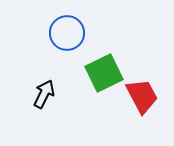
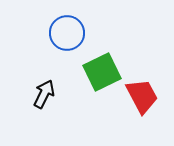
green square: moved 2 px left, 1 px up
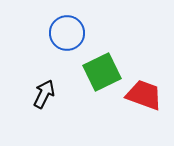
red trapezoid: moved 2 px right, 1 px up; rotated 42 degrees counterclockwise
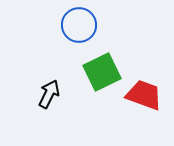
blue circle: moved 12 px right, 8 px up
black arrow: moved 5 px right
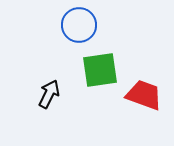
green square: moved 2 px left, 2 px up; rotated 18 degrees clockwise
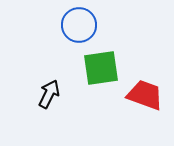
green square: moved 1 px right, 2 px up
red trapezoid: moved 1 px right
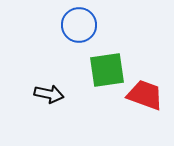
green square: moved 6 px right, 2 px down
black arrow: rotated 76 degrees clockwise
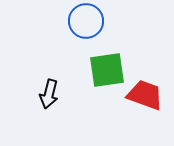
blue circle: moved 7 px right, 4 px up
black arrow: rotated 92 degrees clockwise
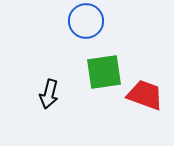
green square: moved 3 px left, 2 px down
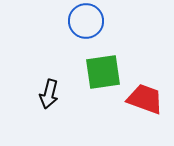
green square: moved 1 px left
red trapezoid: moved 4 px down
